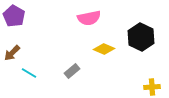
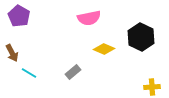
purple pentagon: moved 5 px right
brown arrow: rotated 72 degrees counterclockwise
gray rectangle: moved 1 px right, 1 px down
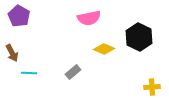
black hexagon: moved 2 px left
cyan line: rotated 28 degrees counterclockwise
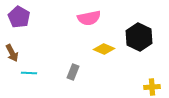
purple pentagon: moved 1 px down
gray rectangle: rotated 28 degrees counterclockwise
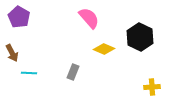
pink semicircle: rotated 120 degrees counterclockwise
black hexagon: moved 1 px right
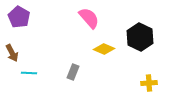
yellow cross: moved 3 px left, 4 px up
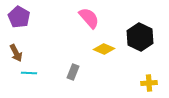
brown arrow: moved 4 px right
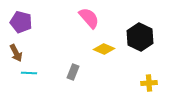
purple pentagon: moved 2 px right, 5 px down; rotated 15 degrees counterclockwise
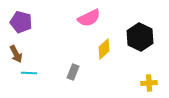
pink semicircle: rotated 105 degrees clockwise
yellow diamond: rotated 65 degrees counterclockwise
brown arrow: moved 1 px down
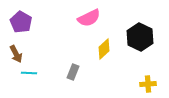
purple pentagon: rotated 15 degrees clockwise
yellow cross: moved 1 px left, 1 px down
